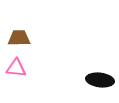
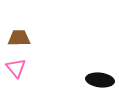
pink triangle: rotated 45 degrees clockwise
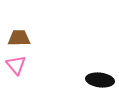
pink triangle: moved 3 px up
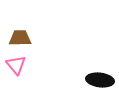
brown trapezoid: moved 1 px right
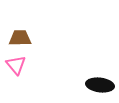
black ellipse: moved 5 px down
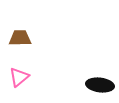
pink triangle: moved 3 px right, 12 px down; rotated 30 degrees clockwise
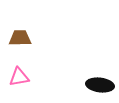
pink triangle: rotated 30 degrees clockwise
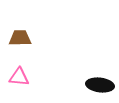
pink triangle: rotated 15 degrees clockwise
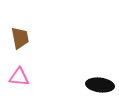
brown trapezoid: rotated 80 degrees clockwise
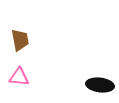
brown trapezoid: moved 2 px down
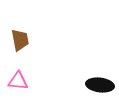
pink triangle: moved 1 px left, 4 px down
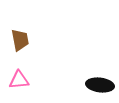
pink triangle: moved 1 px right, 1 px up; rotated 10 degrees counterclockwise
